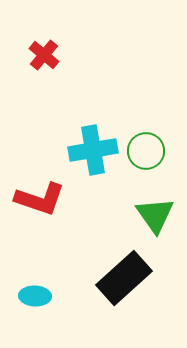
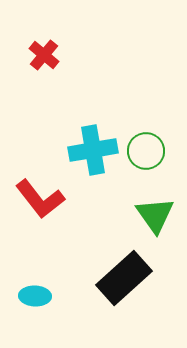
red L-shape: rotated 33 degrees clockwise
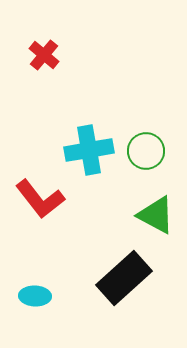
cyan cross: moved 4 px left
green triangle: moved 1 px right; rotated 27 degrees counterclockwise
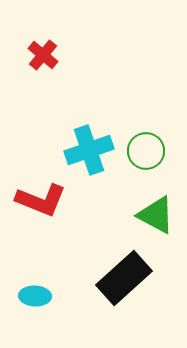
red cross: moved 1 px left
cyan cross: rotated 9 degrees counterclockwise
red L-shape: moved 1 px right, 1 px down; rotated 30 degrees counterclockwise
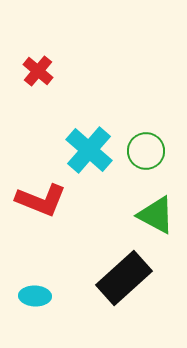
red cross: moved 5 px left, 16 px down
cyan cross: rotated 30 degrees counterclockwise
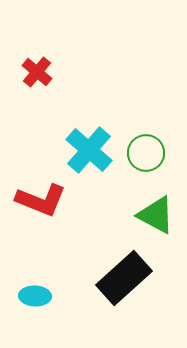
red cross: moved 1 px left, 1 px down
green circle: moved 2 px down
